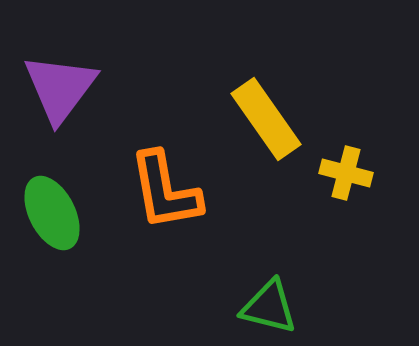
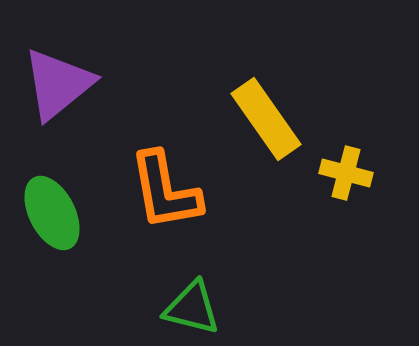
purple triangle: moved 2 px left, 4 px up; rotated 14 degrees clockwise
green triangle: moved 77 px left, 1 px down
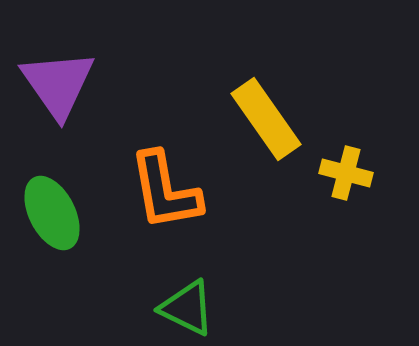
purple triangle: rotated 26 degrees counterclockwise
green triangle: moved 5 px left; rotated 12 degrees clockwise
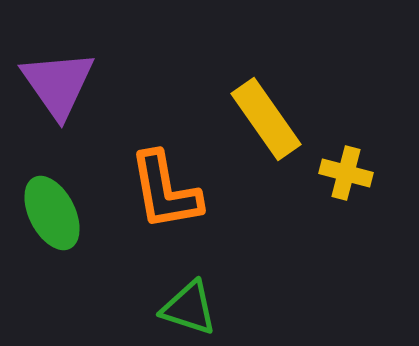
green triangle: moved 2 px right; rotated 8 degrees counterclockwise
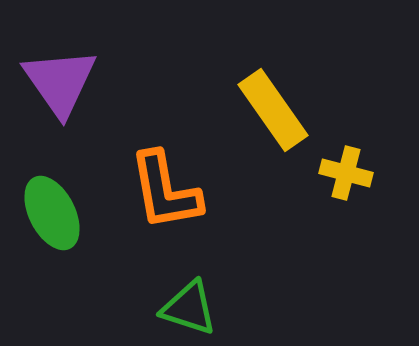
purple triangle: moved 2 px right, 2 px up
yellow rectangle: moved 7 px right, 9 px up
